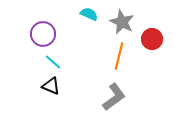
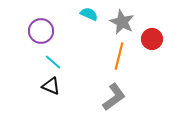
purple circle: moved 2 px left, 3 px up
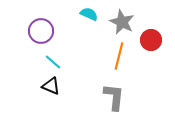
red circle: moved 1 px left, 1 px down
gray L-shape: rotated 48 degrees counterclockwise
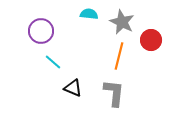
cyan semicircle: rotated 18 degrees counterclockwise
black triangle: moved 22 px right, 2 px down
gray L-shape: moved 4 px up
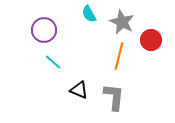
cyan semicircle: rotated 126 degrees counterclockwise
purple circle: moved 3 px right, 1 px up
black triangle: moved 6 px right, 2 px down
gray L-shape: moved 4 px down
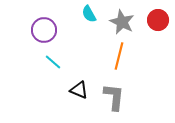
red circle: moved 7 px right, 20 px up
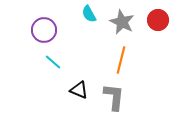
orange line: moved 2 px right, 4 px down
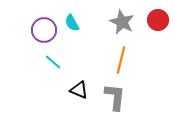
cyan semicircle: moved 17 px left, 9 px down
gray L-shape: moved 1 px right
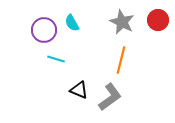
cyan line: moved 3 px right, 3 px up; rotated 24 degrees counterclockwise
gray L-shape: moved 5 px left; rotated 48 degrees clockwise
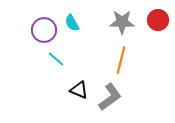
gray star: rotated 25 degrees counterclockwise
cyan line: rotated 24 degrees clockwise
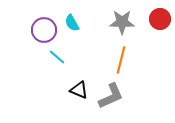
red circle: moved 2 px right, 1 px up
cyan line: moved 1 px right, 2 px up
gray L-shape: moved 1 px right, 1 px up; rotated 12 degrees clockwise
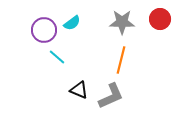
cyan semicircle: rotated 96 degrees counterclockwise
